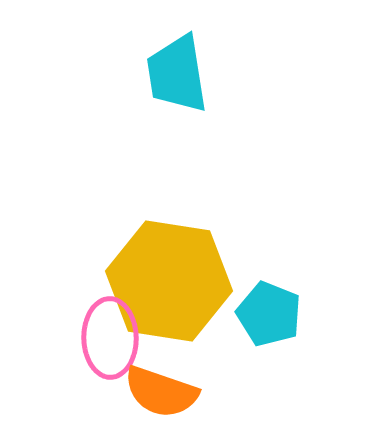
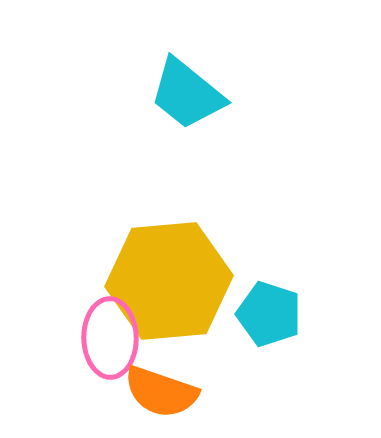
cyan trapezoid: moved 10 px right, 20 px down; rotated 42 degrees counterclockwise
yellow hexagon: rotated 14 degrees counterclockwise
cyan pentagon: rotated 4 degrees counterclockwise
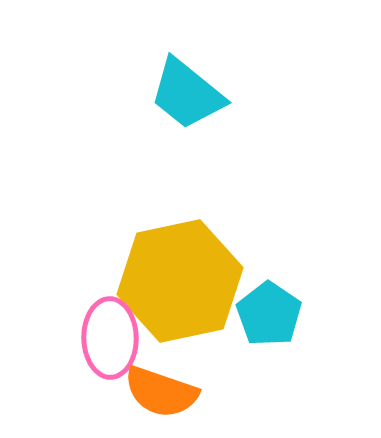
yellow hexagon: moved 11 px right; rotated 7 degrees counterclockwise
cyan pentagon: rotated 16 degrees clockwise
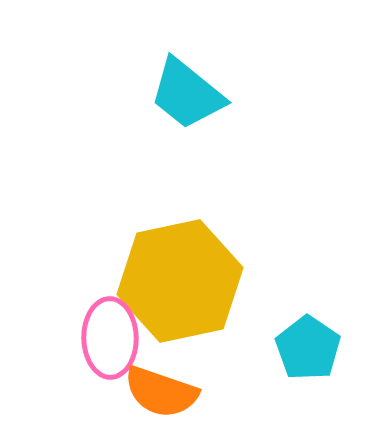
cyan pentagon: moved 39 px right, 34 px down
